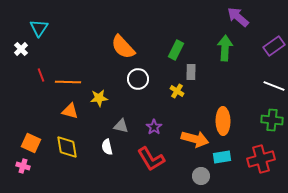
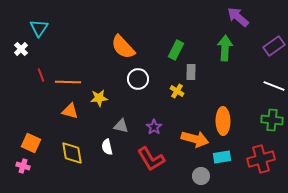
yellow diamond: moved 5 px right, 6 px down
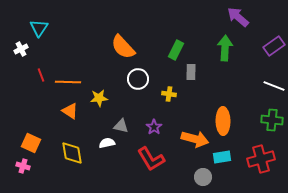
white cross: rotated 16 degrees clockwise
yellow cross: moved 8 px left, 3 px down; rotated 24 degrees counterclockwise
orange triangle: rotated 18 degrees clockwise
white semicircle: moved 4 px up; rotated 91 degrees clockwise
gray circle: moved 2 px right, 1 px down
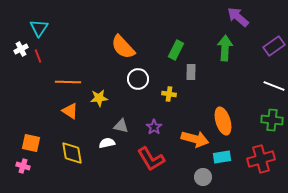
red line: moved 3 px left, 19 px up
orange ellipse: rotated 16 degrees counterclockwise
orange square: rotated 12 degrees counterclockwise
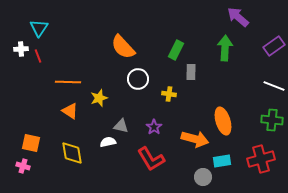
white cross: rotated 24 degrees clockwise
yellow star: rotated 12 degrees counterclockwise
white semicircle: moved 1 px right, 1 px up
cyan rectangle: moved 4 px down
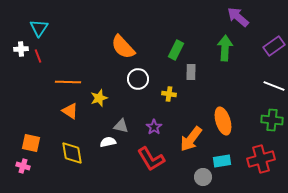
orange arrow: moved 4 px left; rotated 112 degrees clockwise
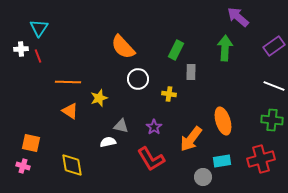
yellow diamond: moved 12 px down
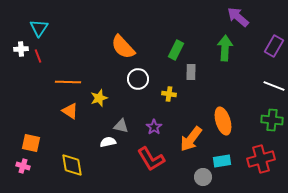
purple rectangle: rotated 25 degrees counterclockwise
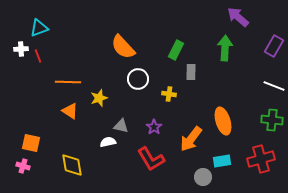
cyan triangle: rotated 36 degrees clockwise
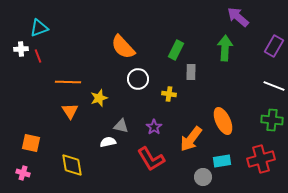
orange triangle: rotated 24 degrees clockwise
orange ellipse: rotated 8 degrees counterclockwise
pink cross: moved 7 px down
